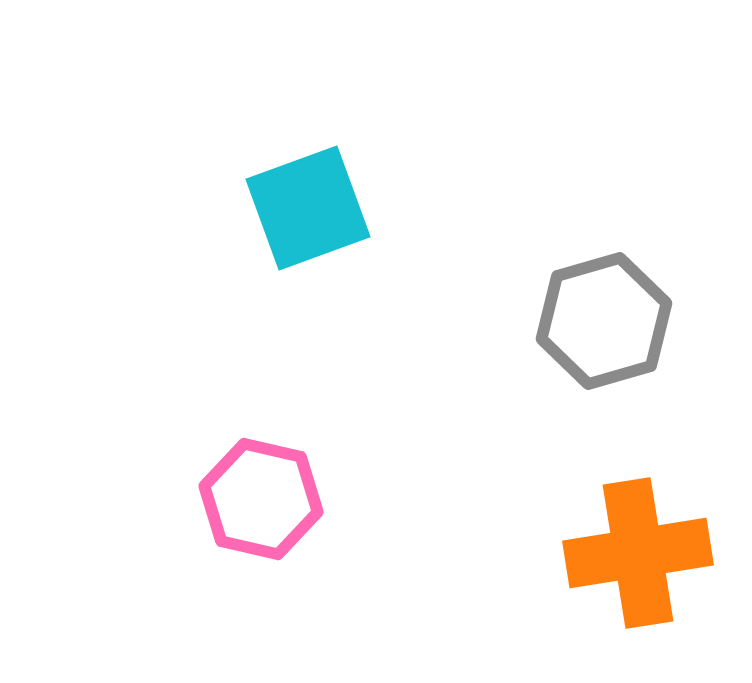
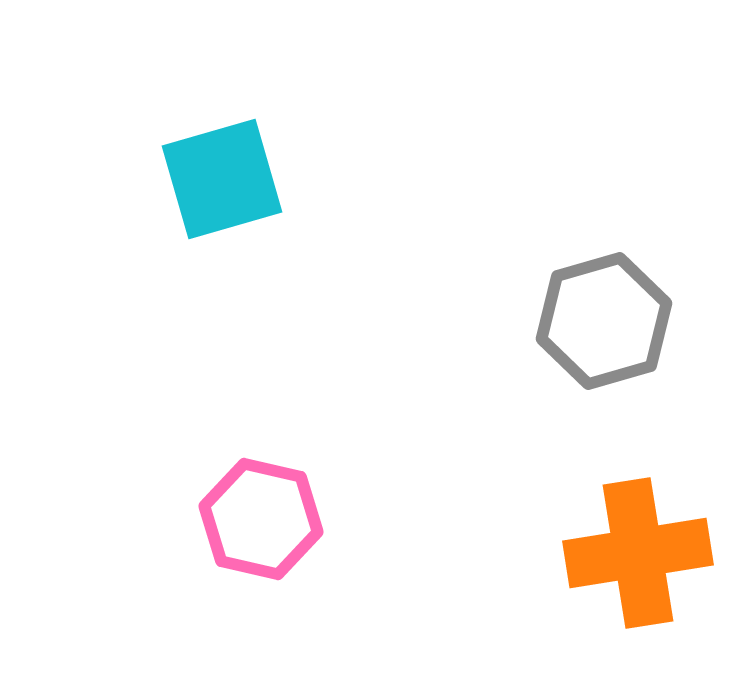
cyan square: moved 86 px left, 29 px up; rotated 4 degrees clockwise
pink hexagon: moved 20 px down
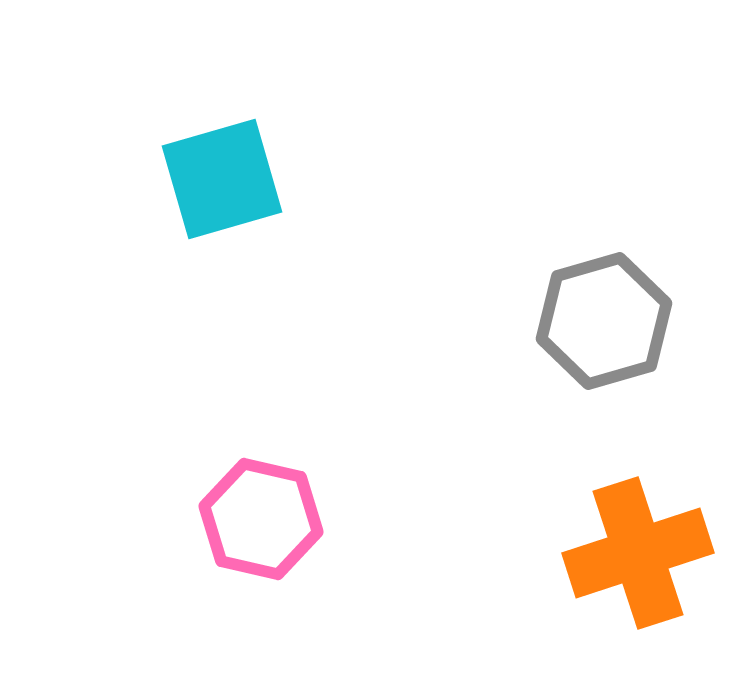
orange cross: rotated 9 degrees counterclockwise
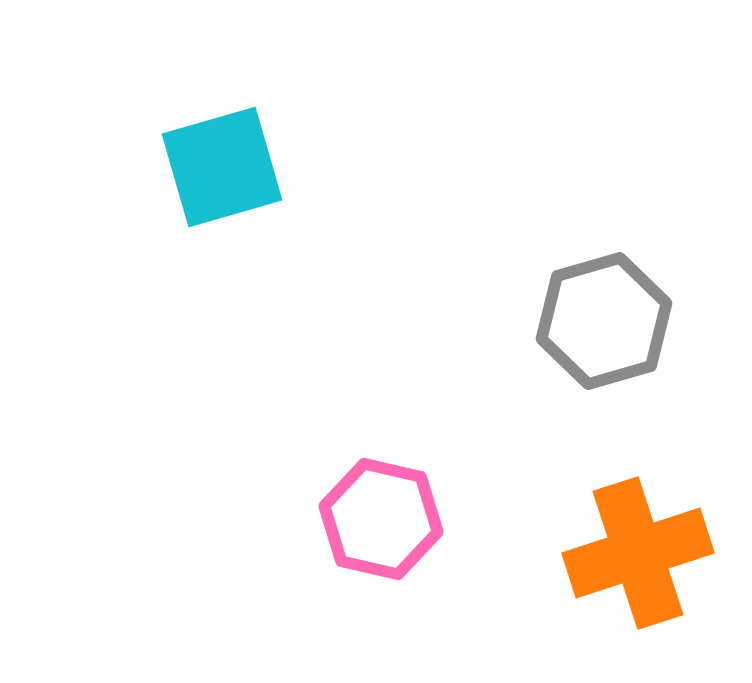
cyan square: moved 12 px up
pink hexagon: moved 120 px right
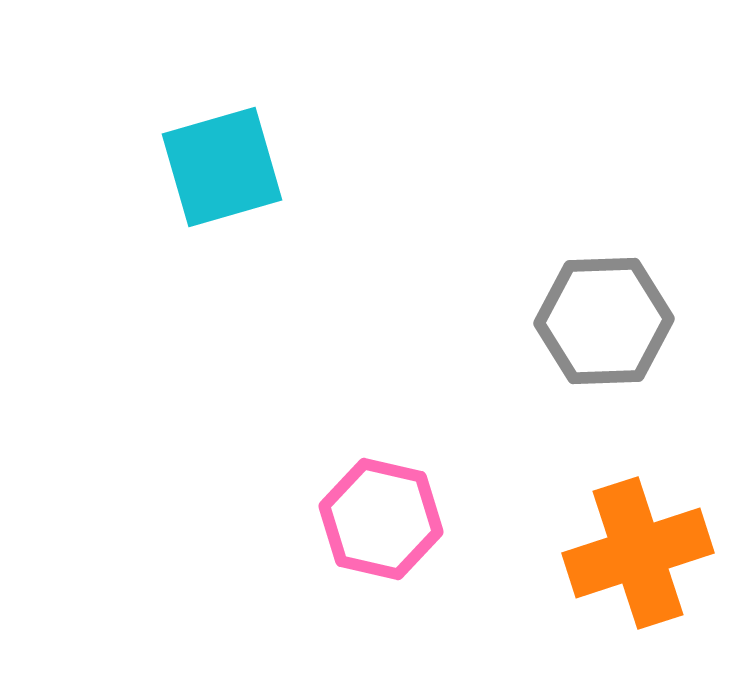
gray hexagon: rotated 14 degrees clockwise
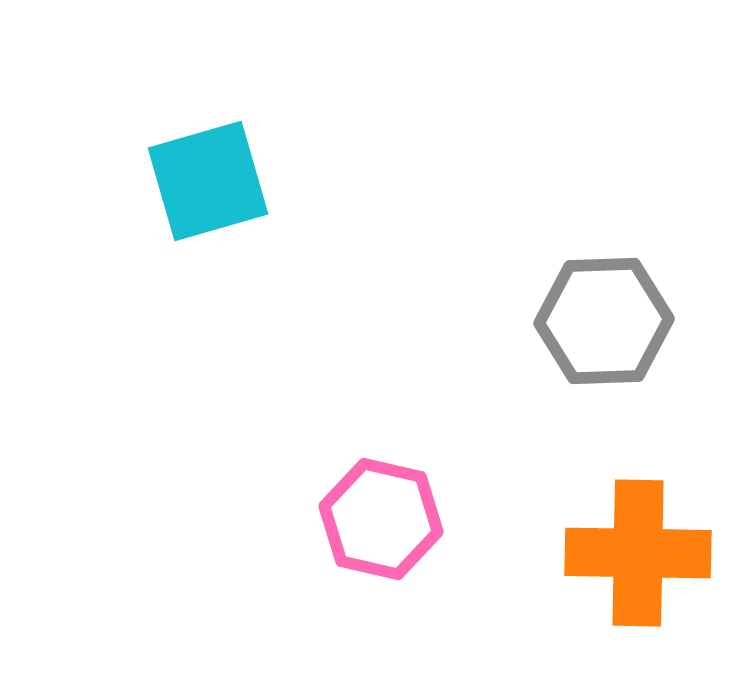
cyan square: moved 14 px left, 14 px down
orange cross: rotated 19 degrees clockwise
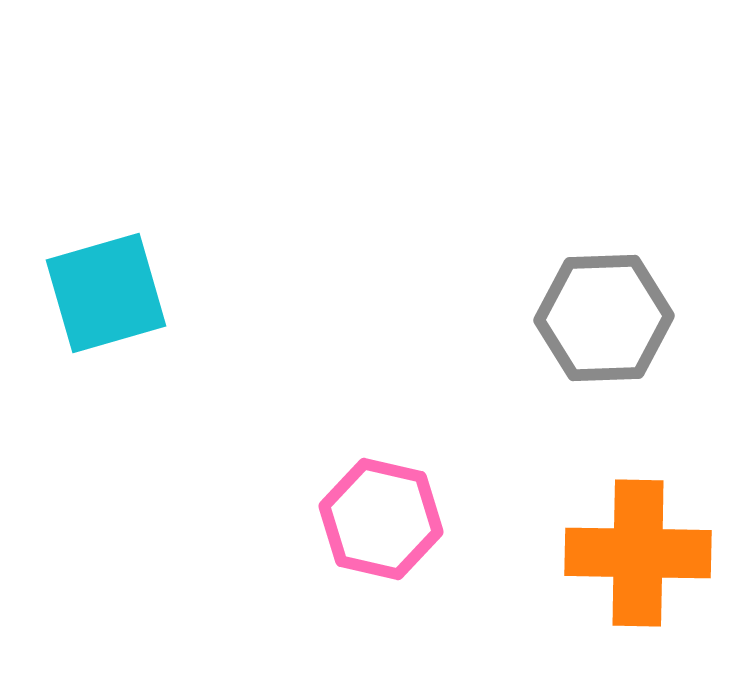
cyan square: moved 102 px left, 112 px down
gray hexagon: moved 3 px up
